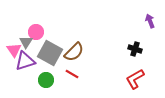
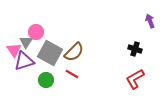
purple triangle: moved 1 px left
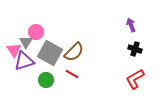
purple arrow: moved 19 px left, 4 px down
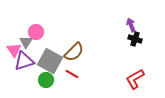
black cross: moved 10 px up
gray square: moved 8 px down
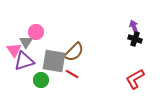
purple arrow: moved 3 px right, 2 px down
gray square: moved 4 px right; rotated 20 degrees counterclockwise
green circle: moved 5 px left
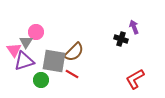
black cross: moved 14 px left
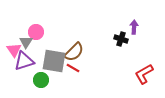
purple arrow: rotated 24 degrees clockwise
red line: moved 1 px right, 6 px up
red L-shape: moved 9 px right, 5 px up
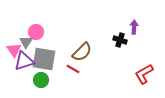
black cross: moved 1 px left, 1 px down
brown semicircle: moved 8 px right
gray square: moved 10 px left, 2 px up
red line: moved 1 px down
